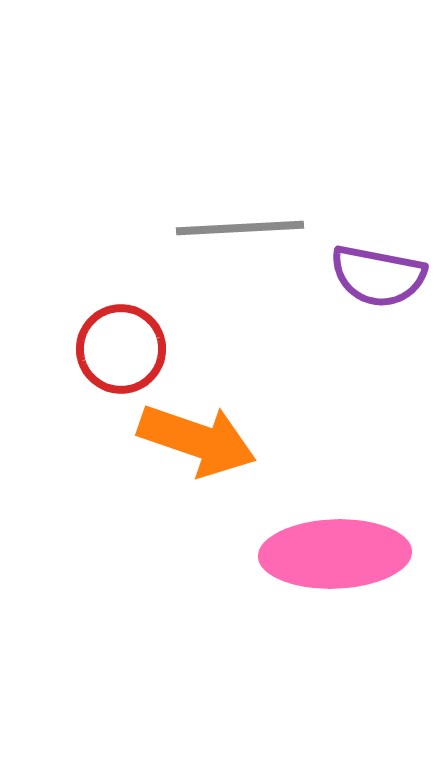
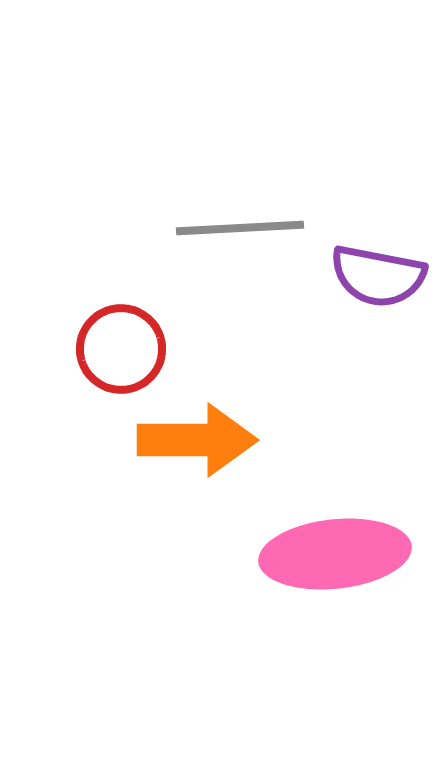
orange arrow: rotated 19 degrees counterclockwise
pink ellipse: rotated 4 degrees counterclockwise
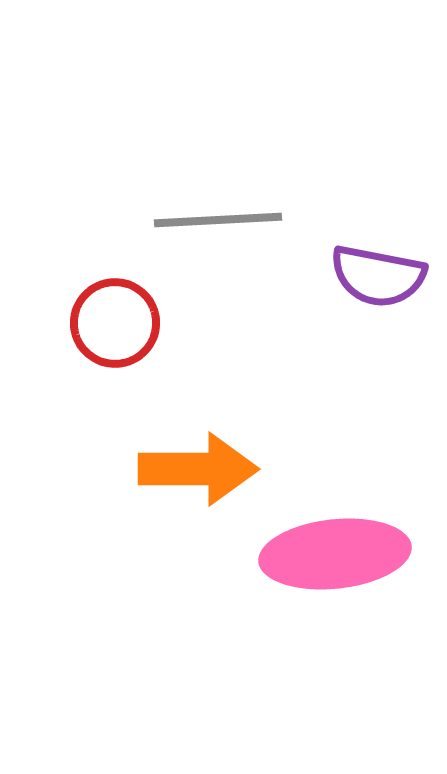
gray line: moved 22 px left, 8 px up
red circle: moved 6 px left, 26 px up
orange arrow: moved 1 px right, 29 px down
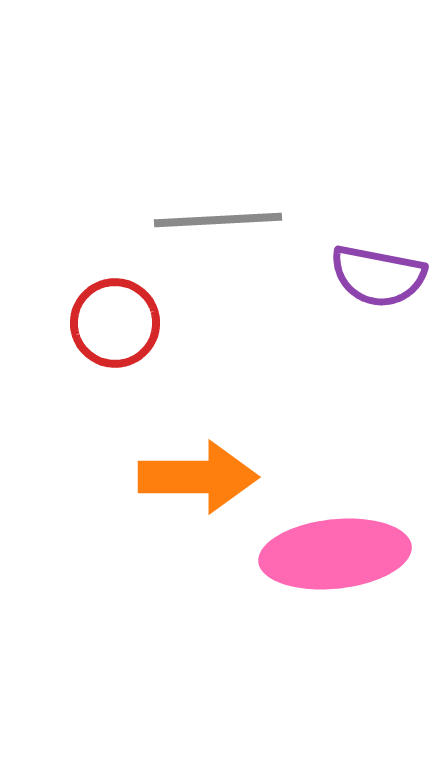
orange arrow: moved 8 px down
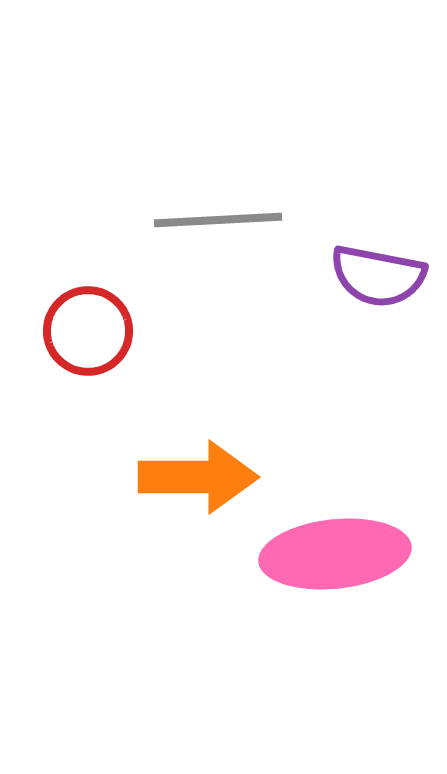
red circle: moved 27 px left, 8 px down
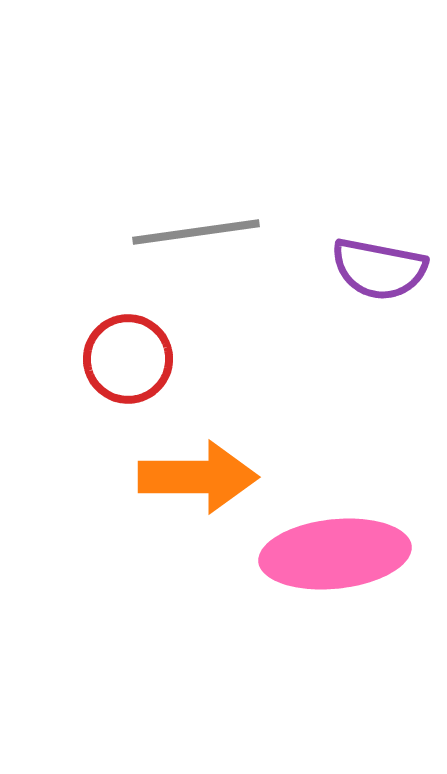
gray line: moved 22 px left, 12 px down; rotated 5 degrees counterclockwise
purple semicircle: moved 1 px right, 7 px up
red circle: moved 40 px right, 28 px down
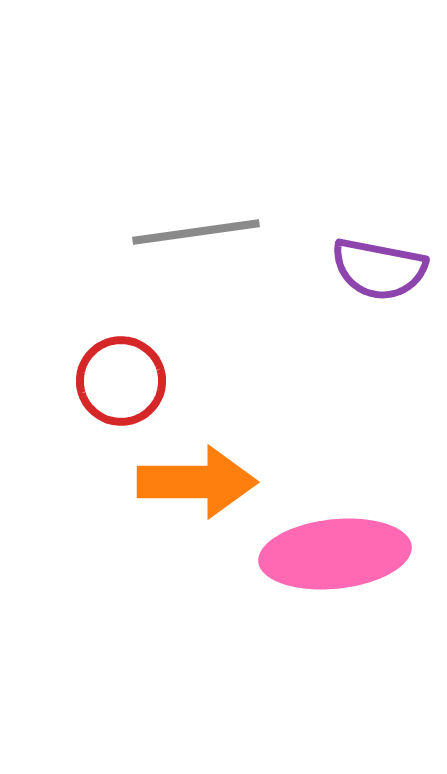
red circle: moved 7 px left, 22 px down
orange arrow: moved 1 px left, 5 px down
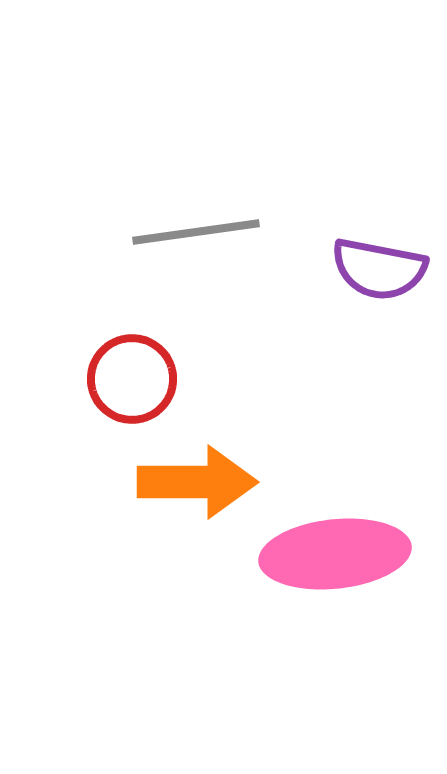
red circle: moved 11 px right, 2 px up
